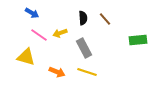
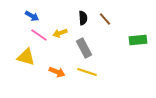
blue arrow: moved 3 px down
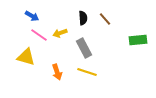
orange arrow: rotated 49 degrees clockwise
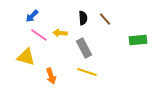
blue arrow: rotated 104 degrees clockwise
yellow arrow: rotated 24 degrees clockwise
orange arrow: moved 6 px left, 4 px down
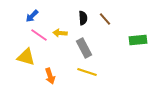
orange arrow: moved 1 px left
